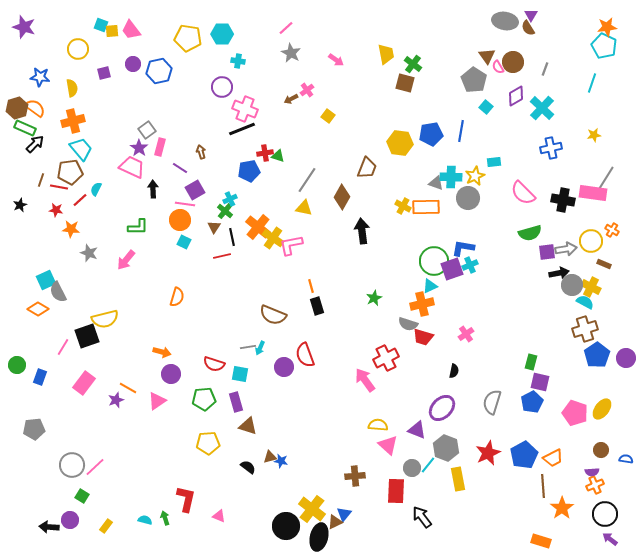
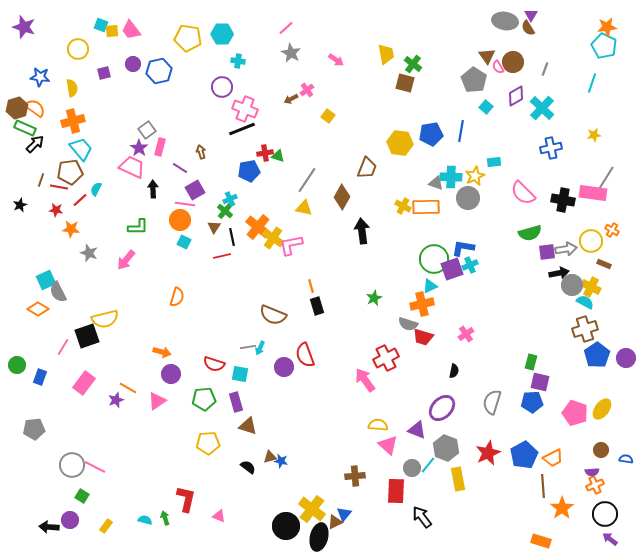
green circle at (434, 261): moved 2 px up
blue pentagon at (532, 402): rotated 25 degrees clockwise
pink line at (95, 467): rotated 70 degrees clockwise
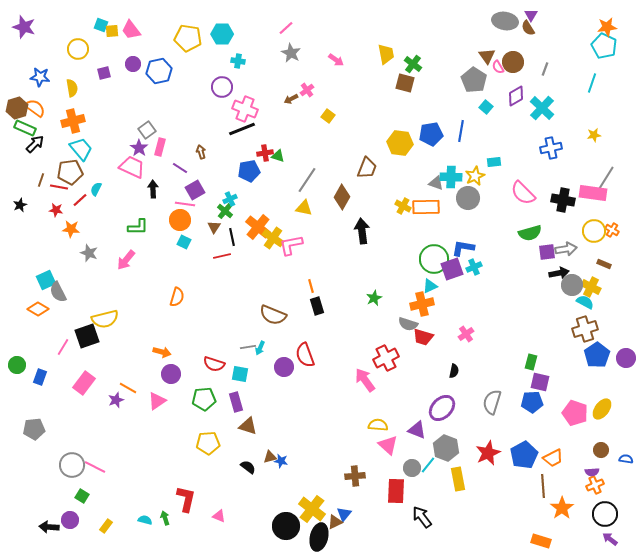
yellow circle at (591, 241): moved 3 px right, 10 px up
cyan cross at (470, 265): moved 4 px right, 2 px down
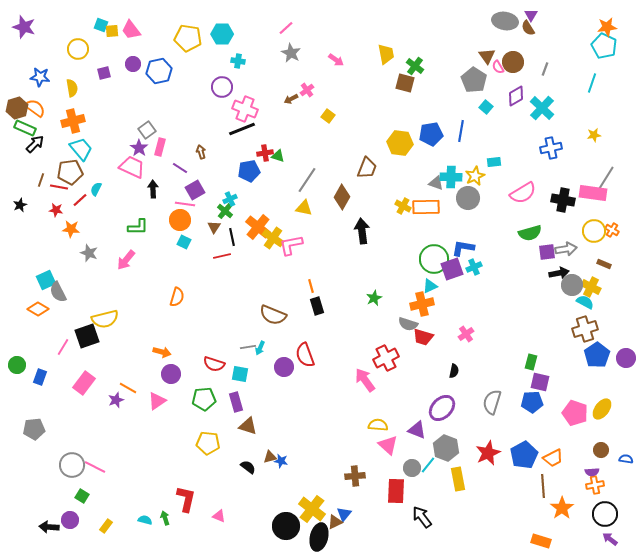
green cross at (413, 64): moved 2 px right, 2 px down
pink semicircle at (523, 193): rotated 76 degrees counterclockwise
yellow pentagon at (208, 443): rotated 10 degrees clockwise
orange cross at (595, 485): rotated 12 degrees clockwise
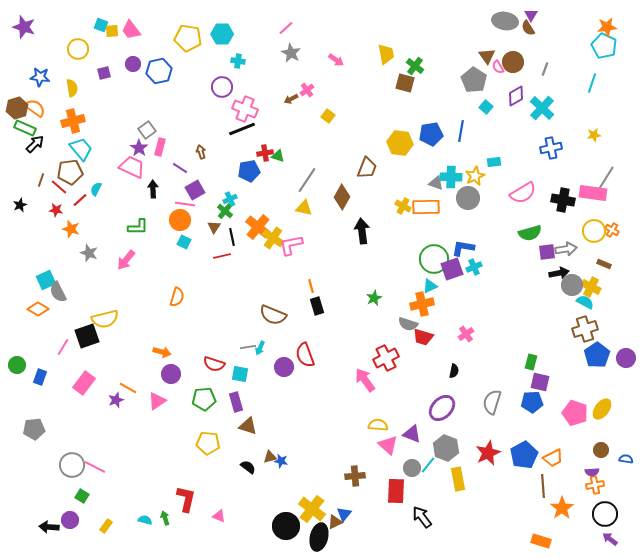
red line at (59, 187): rotated 30 degrees clockwise
orange star at (71, 229): rotated 12 degrees clockwise
purple triangle at (417, 430): moved 5 px left, 4 px down
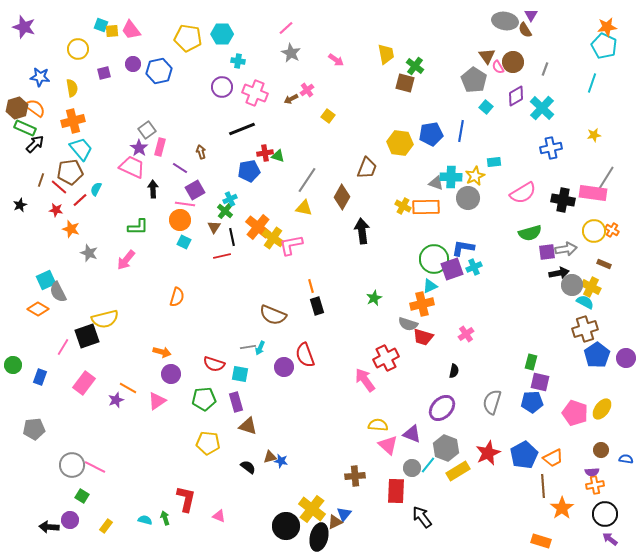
brown semicircle at (528, 28): moved 3 px left, 2 px down
pink cross at (245, 109): moved 10 px right, 16 px up
green circle at (17, 365): moved 4 px left
yellow rectangle at (458, 479): moved 8 px up; rotated 70 degrees clockwise
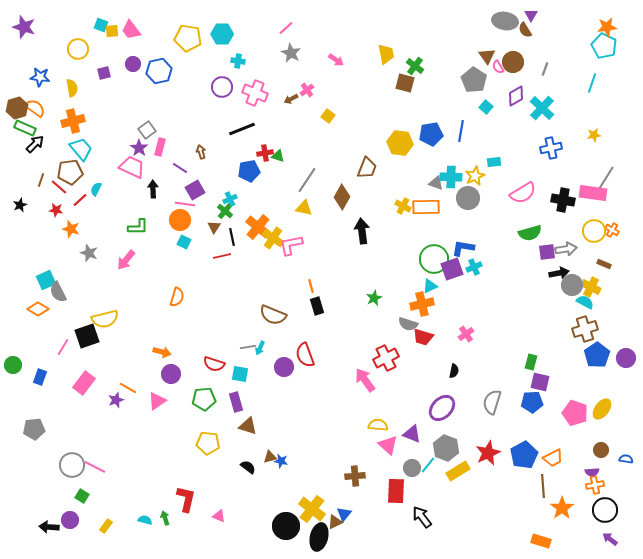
black circle at (605, 514): moved 4 px up
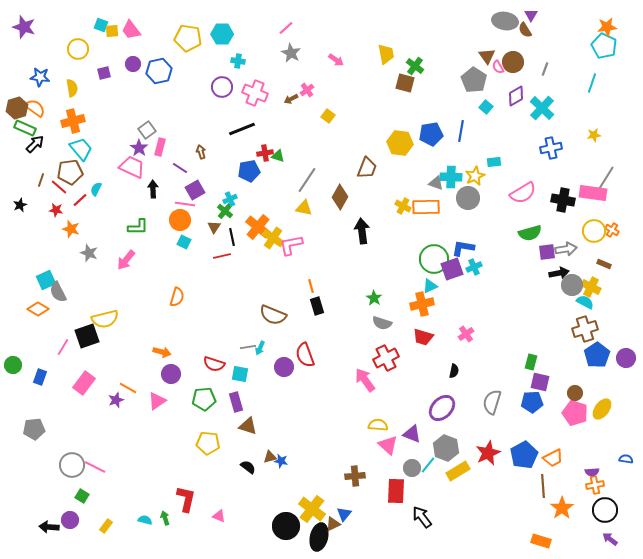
brown diamond at (342, 197): moved 2 px left
green star at (374, 298): rotated 14 degrees counterclockwise
gray semicircle at (408, 324): moved 26 px left, 1 px up
brown circle at (601, 450): moved 26 px left, 57 px up
brown triangle at (335, 522): moved 2 px left, 2 px down
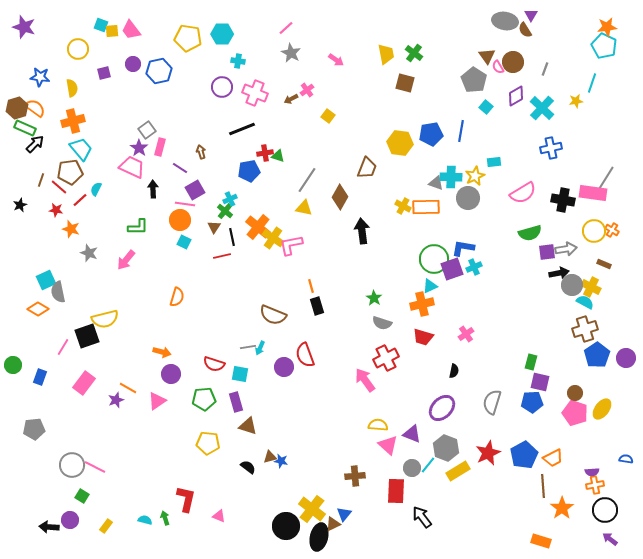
green cross at (415, 66): moved 1 px left, 13 px up
yellow star at (594, 135): moved 18 px left, 34 px up
gray semicircle at (58, 292): rotated 15 degrees clockwise
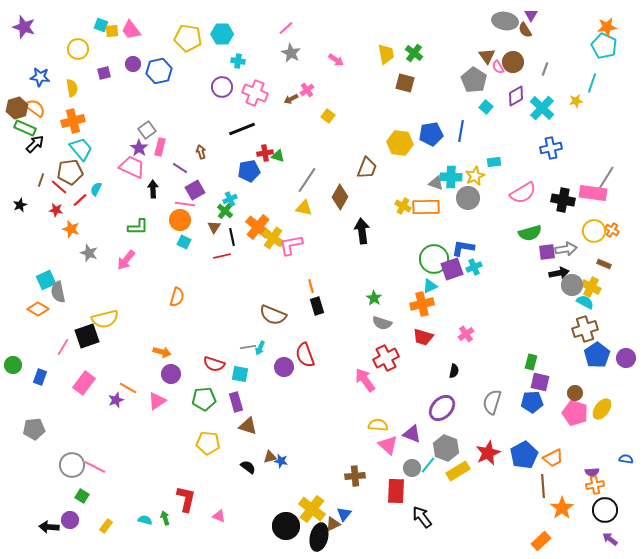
orange rectangle at (541, 541): rotated 60 degrees counterclockwise
